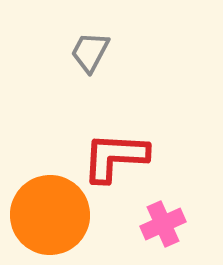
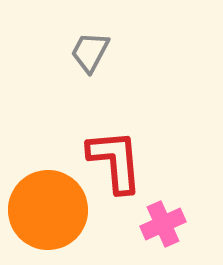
red L-shape: moved 4 px down; rotated 82 degrees clockwise
orange circle: moved 2 px left, 5 px up
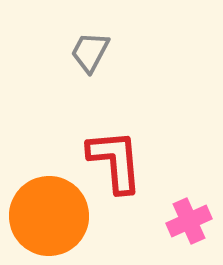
orange circle: moved 1 px right, 6 px down
pink cross: moved 26 px right, 3 px up
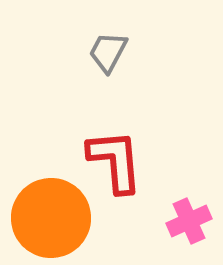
gray trapezoid: moved 18 px right
orange circle: moved 2 px right, 2 px down
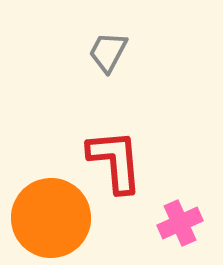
pink cross: moved 9 px left, 2 px down
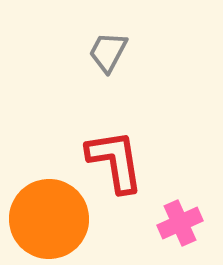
red L-shape: rotated 4 degrees counterclockwise
orange circle: moved 2 px left, 1 px down
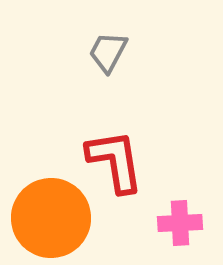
orange circle: moved 2 px right, 1 px up
pink cross: rotated 21 degrees clockwise
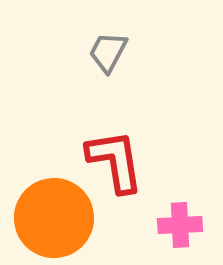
orange circle: moved 3 px right
pink cross: moved 2 px down
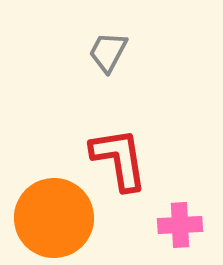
red L-shape: moved 4 px right, 2 px up
